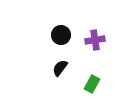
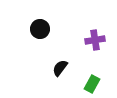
black circle: moved 21 px left, 6 px up
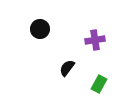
black semicircle: moved 7 px right
green rectangle: moved 7 px right
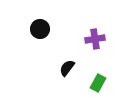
purple cross: moved 1 px up
green rectangle: moved 1 px left, 1 px up
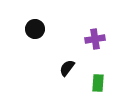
black circle: moved 5 px left
green rectangle: rotated 24 degrees counterclockwise
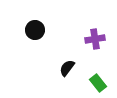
black circle: moved 1 px down
green rectangle: rotated 42 degrees counterclockwise
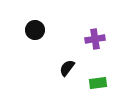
green rectangle: rotated 60 degrees counterclockwise
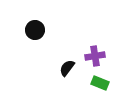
purple cross: moved 17 px down
green rectangle: moved 2 px right; rotated 30 degrees clockwise
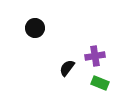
black circle: moved 2 px up
